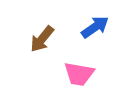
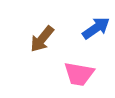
blue arrow: moved 1 px right, 1 px down
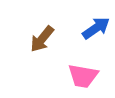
pink trapezoid: moved 4 px right, 2 px down
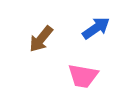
brown arrow: moved 1 px left
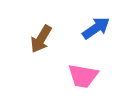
brown arrow: rotated 8 degrees counterclockwise
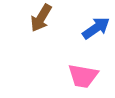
brown arrow: moved 21 px up
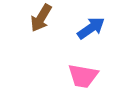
blue arrow: moved 5 px left
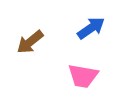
brown arrow: moved 11 px left, 24 px down; rotated 20 degrees clockwise
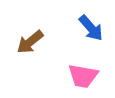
blue arrow: rotated 84 degrees clockwise
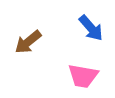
brown arrow: moved 2 px left
